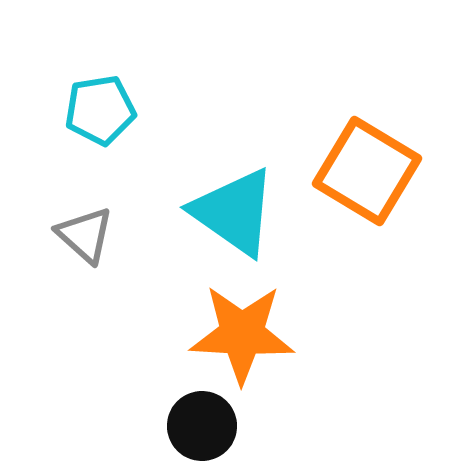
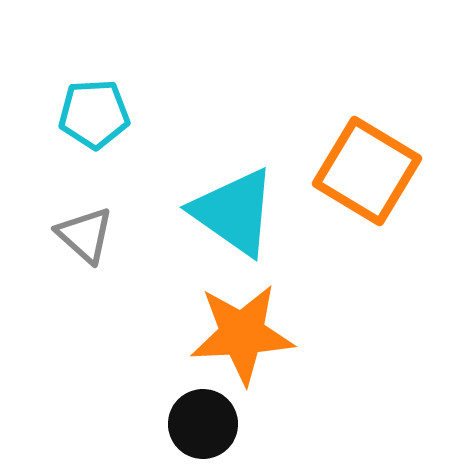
cyan pentagon: moved 6 px left, 4 px down; rotated 6 degrees clockwise
orange star: rotated 6 degrees counterclockwise
black circle: moved 1 px right, 2 px up
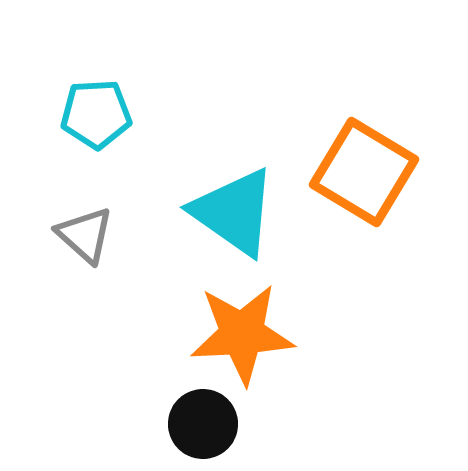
cyan pentagon: moved 2 px right
orange square: moved 3 px left, 1 px down
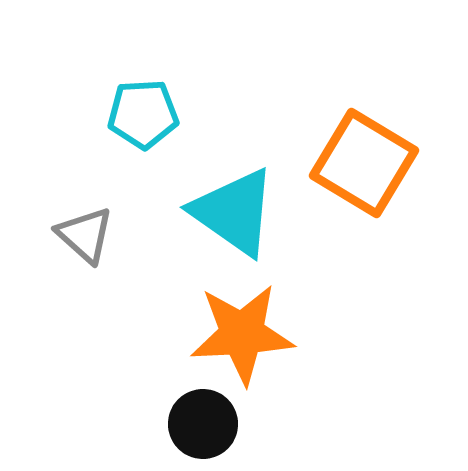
cyan pentagon: moved 47 px right
orange square: moved 9 px up
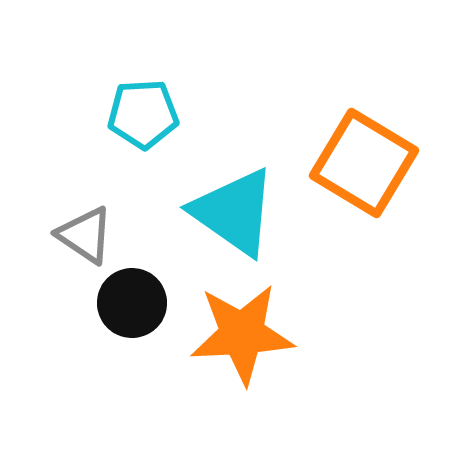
gray triangle: rotated 8 degrees counterclockwise
black circle: moved 71 px left, 121 px up
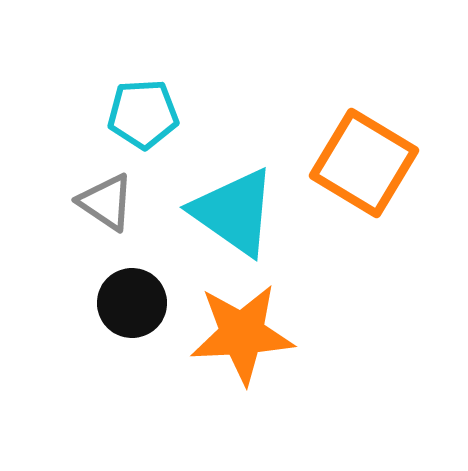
gray triangle: moved 21 px right, 33 px up
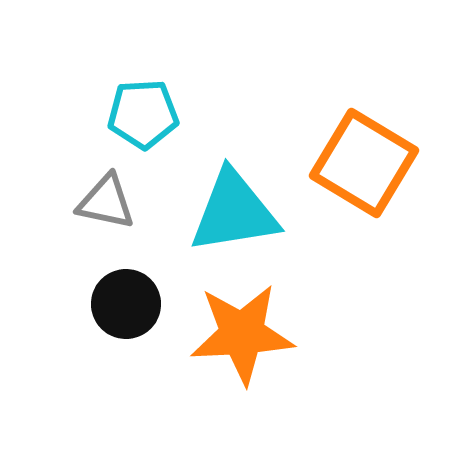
gray triangle: rotated 22 degrees counterclockwise
cyan triangle: rotated 44 degrees counterclockwise
black circle: moved 6 px left, 1 px down
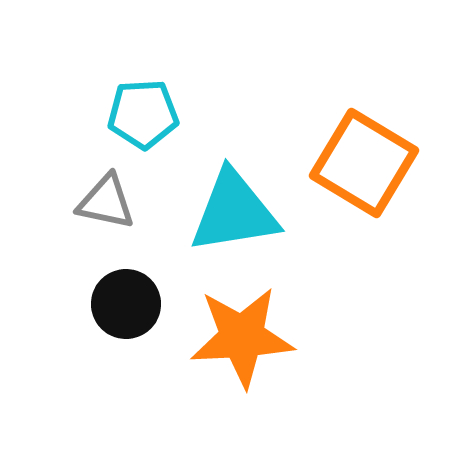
orange star: moved 3 px down
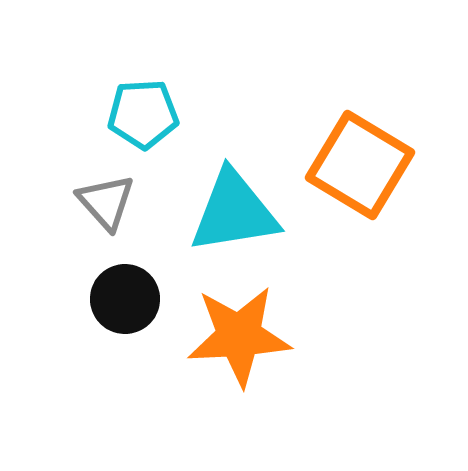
orange square: moved 4 px left, 2 px down
gray triangle: rotated 36 degrees clockwise
black circle: moved 1 px left, 5 px up
orange star: moved 3 px left, 1 px up
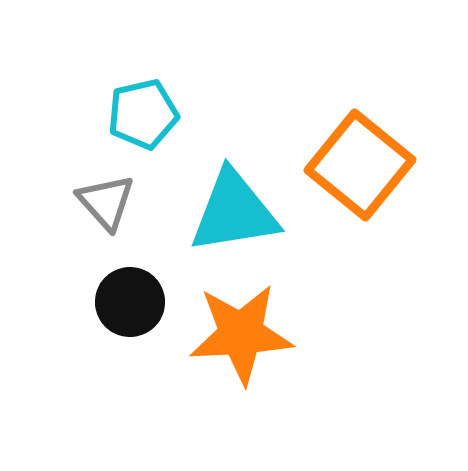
cyan pentagon: rotated 10 degrees counterclockwise
orange square: rotated 8 degrees clockwise
black circle: moved 5 px right, 3 px down
orange star: moved 2 px right, 2 px up
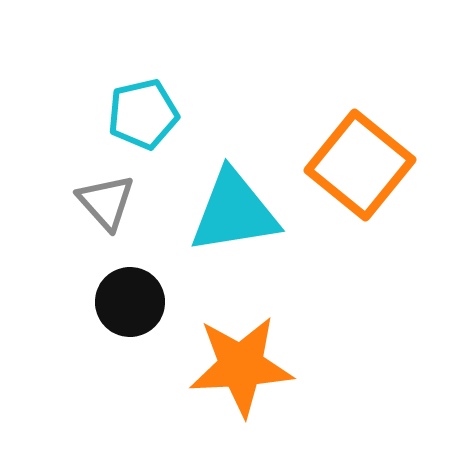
orange star: moved 32 px down
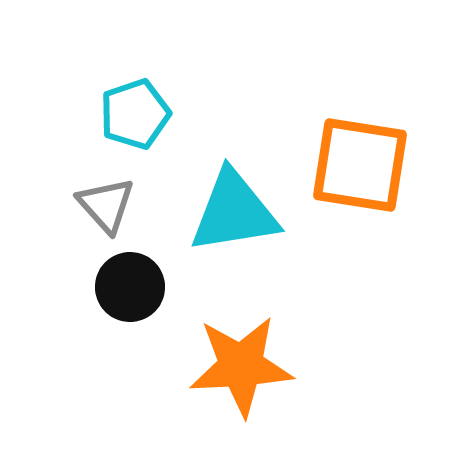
cyan pentagon: moved 8 px left; rotated 6 degrees counterclockwise
orange square: rotated 30 degrees counterclockwise
gray triangle: moved 3 px down
black circle: moved 15 px up
